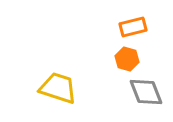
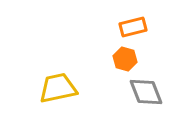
orange hexagon: moved 2 px left
yellow trapezoid: rotated 30 degrees counterclockwise
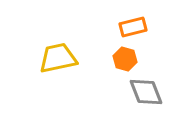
yellow trapezoid: moved 30 px up
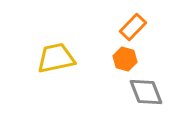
orange rectangle: rotated 32 degrees counterclockwise
yellow trapezoid: moved 2 px left
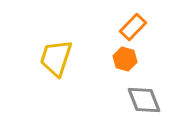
yellow trapezoid: rotated 60 degrees counterclockwise
gray diamond: moved 2 px left, 8 px down
